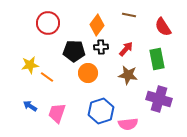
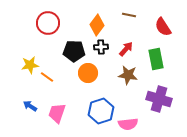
green rectangle: moved 1 px left
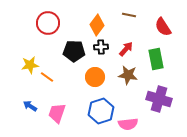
orange circle: moved 7 px right, 4 px down
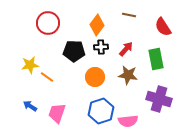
pink semicircle: moved 3 px up
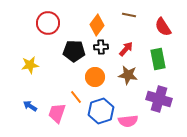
green rectangle: moved 2 px right
orange line: moved 29 px right, 20 px down; rotated 16 degrees clockwise
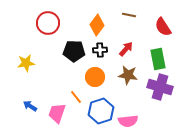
black cross: moved 1 px left, 3 px down
yellow star: moved 4 px left, 2 px up
purple cross: moved 1 px right, 12 px up
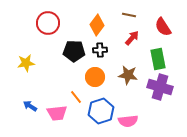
red arrow: moved 6 px right, 11 px up
pink trapezoid: rotated 115 degrees counterclockwise
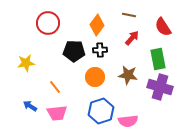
orange line: moved 21 px left, 10 px up
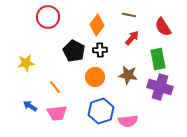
red circle: moved 6 px up
black pentagon: rotated 25 degrees clockwise
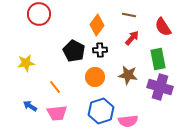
red circle: moved 9 px left, 3 px up
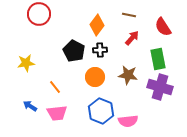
blue hexagon: rotated 20 degrees counterclockwise
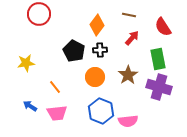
brown star: rotated 30 degrees clockwise
purple cross: moved 1 px left
